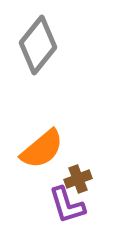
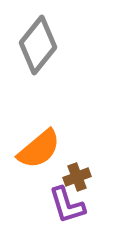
orange semicircle: moved 3 px left
brown cross: moved 1 px left, 2 px up
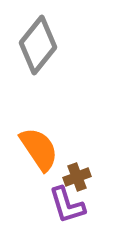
orange semicircle: rotated 84 degrees counterclockwise
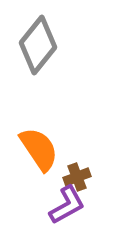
purple L-shape: rotated 102 degrees counterclockwise
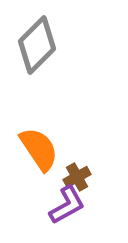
gray diamond: moved 1 px left; rotated 6 degrees clockwise
brown cross: rotated 8 degrees counterclockwise
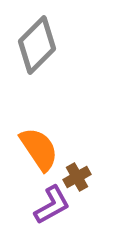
purple L-shape: moved 15 px left
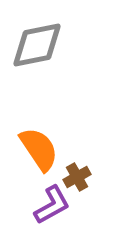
gray diamond: rotated 34 degrees clockwise
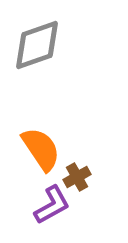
gray diamond: rotated 8 degrees counterclockwise
orange semicircle: moved 2 px right
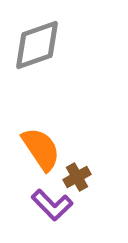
purple L-shape: rotated 75 degrees clockwise
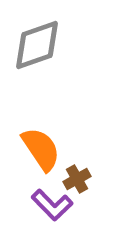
brown cross: moved 2 px down
